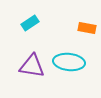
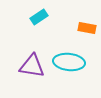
cyan rectangle: moved 9 px right, 6 px up
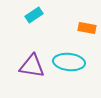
cyan rectangle: moved 5 px left, 2 px up
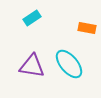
cyan rectangle: moved 2 px left, 3 px down
cyan ellipse: moved 2 px down; rotated 44 degrees clockwise
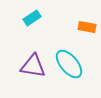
orange rectangle: moved 1 px up
purple triangle: moved 1 px right
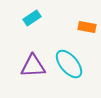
purple triangle: rotated 12 degrees counterclockwise
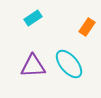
cyan rectangle: moved 1 px right
orange rectangle: rotated 66 degrees counterclockwise
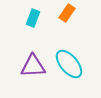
cyan rectangle: rotated 36 degrees counterclockwise
orange rectangle: moved 20 px left, 14 px up
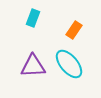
orange rectangle: moved 7 px right, 17 px down
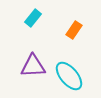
cyan rectangle: rotated 18 degrees clockwise
cyan ellipse: moved 12 px down
